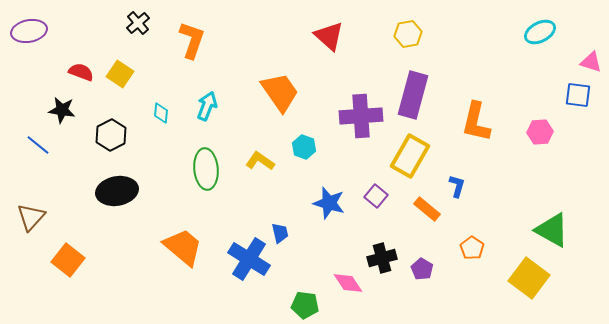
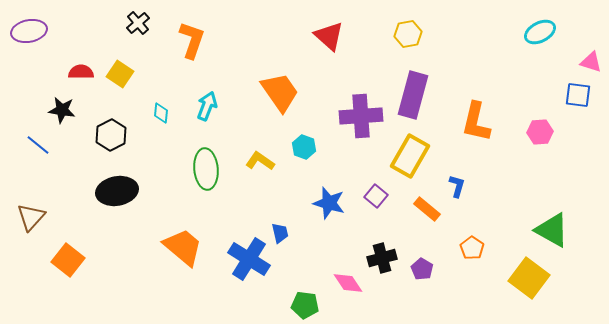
red semicircle at (81, 72): rotated 20 degrees counterclockwise
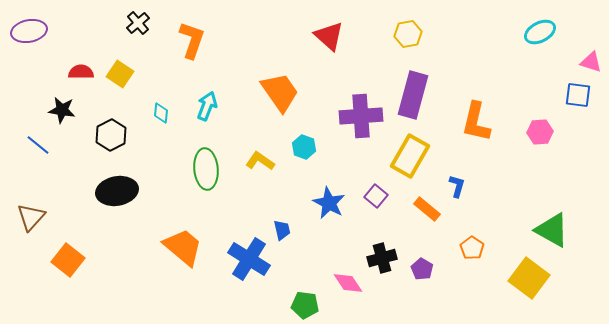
blue star at (329, 203): rotated 12 degrees clockwise
blue trapezoid at (280, 233): moved 2 px right, 3 px up
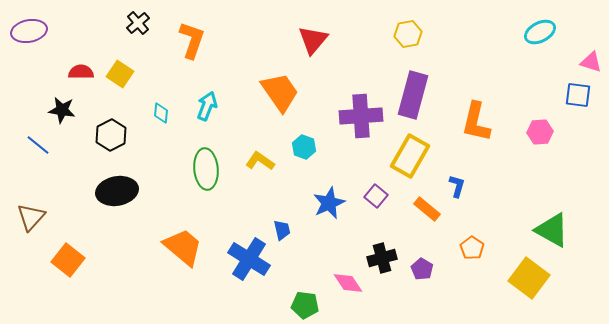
red triangle at (329, 36): moved 16 px left, 4 px down; rotated 28 degrees clockwise
blue star at (329, 203): rotated 20 degrees clockwise
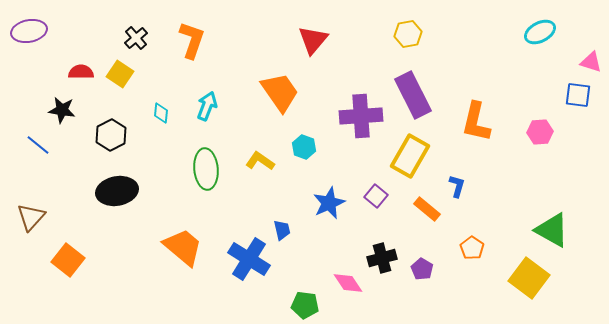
black cross at (138, 23): moved 2 px left, 15 px down
purple rectangle at (413, 95): rotated 42 degrees counterclockwise
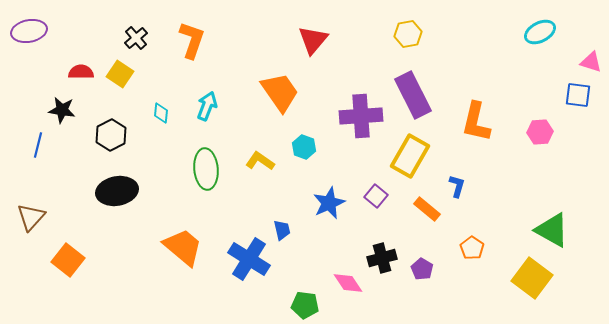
blue line at (38, 145): rotated 65 degrees clockwise
yellow square at (529, 278): moved 3 px right
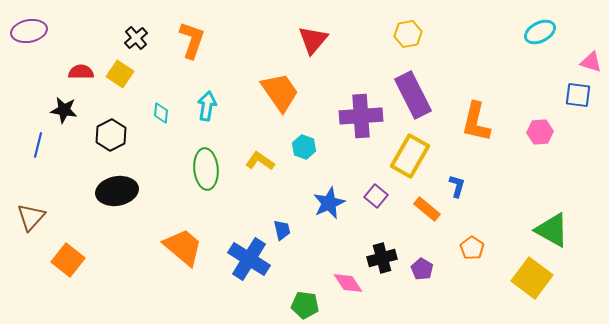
cyan arrow at (207, 106): rotated 12 degrees counterclockwise
black star at (62, 110): moved 2 px right
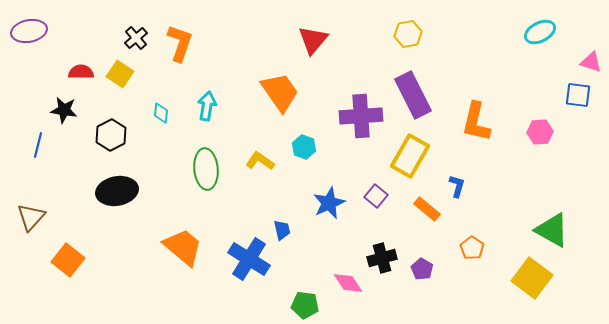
orange L-shape at (192, 40): moved 12 px left, 3 px down
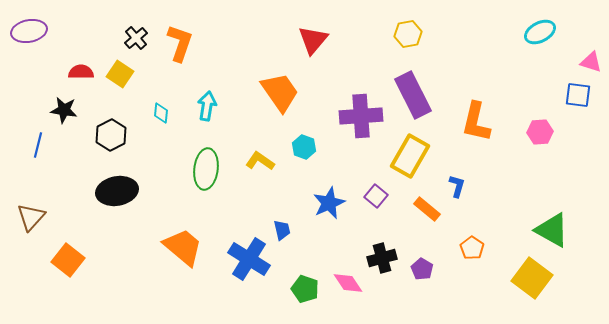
green ellipse at (206, 169): rotated 12 degrees clockwise
green pentagon at (305, 305): moved 16 px up; rotated 12 degrees clockwise
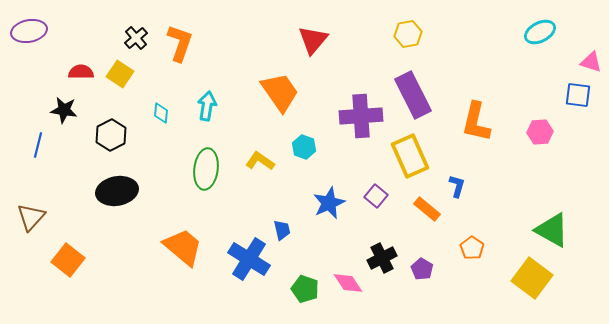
yellow rectangle at (410, 156): rotated 54 degrees counterclockwise
black cross at (382, 258): rotated 12 degrees counterclockwise
